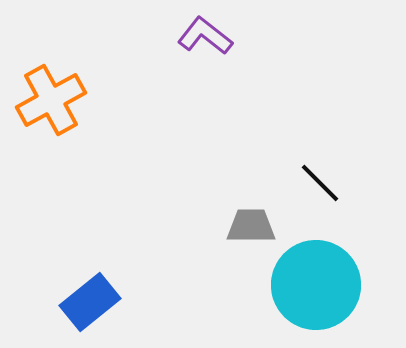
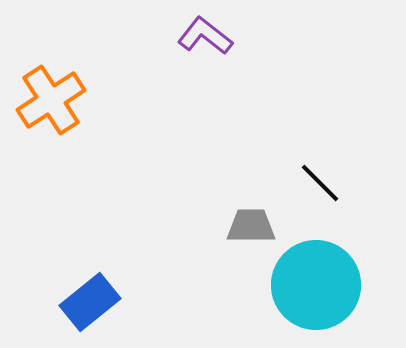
orange cross: rotated 4 degrees counterclockwise
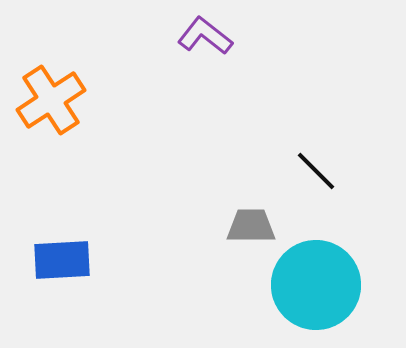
black line: moved 4 px left, 12 px up
blue rectangle: moved 28 px left, 42 px up; rotated 36 degrees clockwise
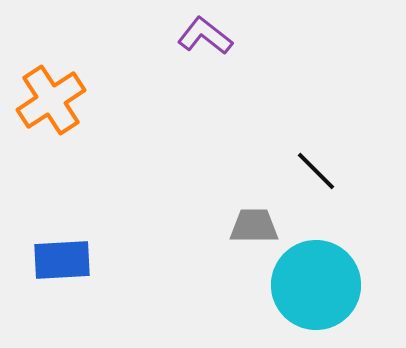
gray trapezoid: moved 3 px right
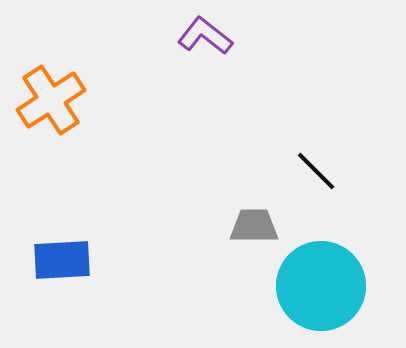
cyan circle: moved 5 px right, 1 px down
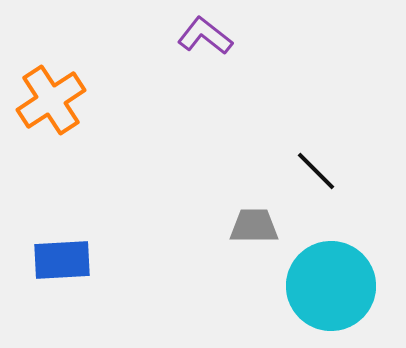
cyan circle: moved 10 px right
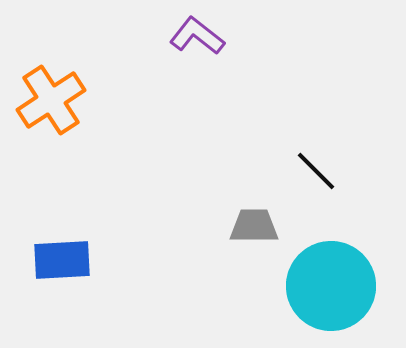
purple L-shape: moved 8 px left
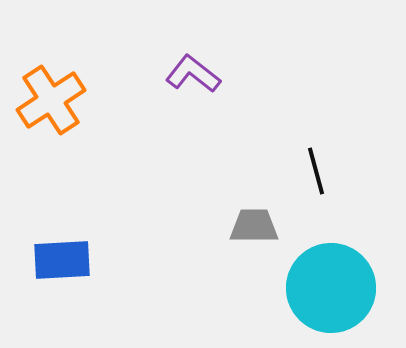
purple L-shape: moved 4 px left, 38 px down
black line: rotated 30 degrees clockwise
cyan circle: moved 2 px down
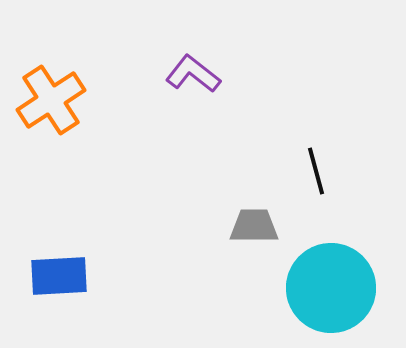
blue rectangle: moved 3 px left, 16 px down
